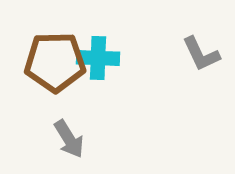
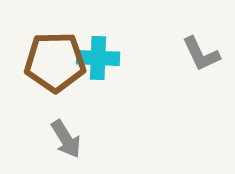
gray arrow: moved 3 px left
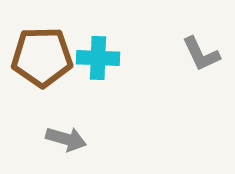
brown pentagon: moved 13 px left, 5 px up
gray arrow: rotated 42 degrees counterclockwise
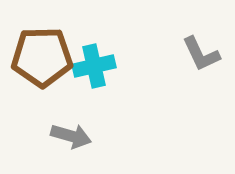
cyan cross: moved 4 px left, 8 px down; rotated 15 degrees counterclockwise
gray arrow: moved 5 px right, 3 px up
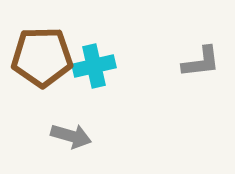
gray L-shape: moved 8 px down; rotated 72 degrees counterclockwise
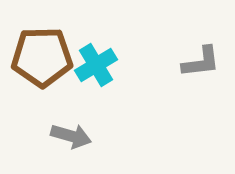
cyan cross: moved 2 px right, 1 px up; rotated 18 degrees counterclockwise
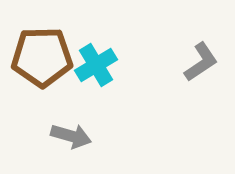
gray L-shape: rotated 27 degrees counterclockwise
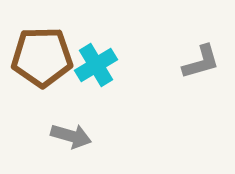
gray L-shape: rotated 18 degrees clockwise
